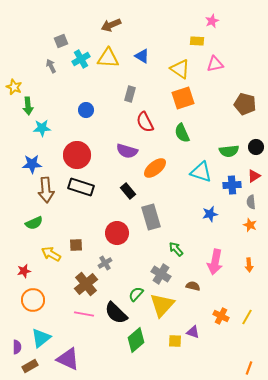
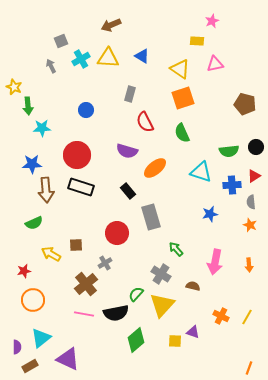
black semicircle at (116, 313): rotated 55 degrees counterclockwise
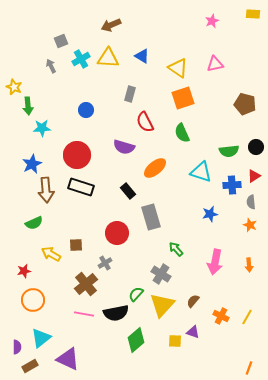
yellow rectangle at (197, 41): moved 56 px right, 27 px up
yellow triangle at (180, 69): moved 2 px left, 1 px up
purple semicircle at (127, 151): moved 3 px left, 4 px up
blue star at (32, 164): rotated 24 degrees counterclockwise
brown semicircle at (193, 286): moved 15 px down; rotated 64 degrees counterclockwise
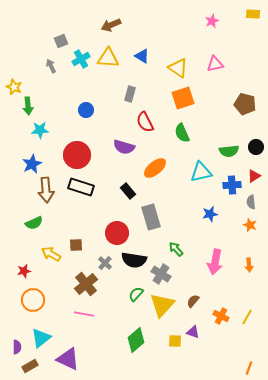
cyan star at (42, 128): moved 2 px left, 2 px down
cyan triangle at (201, 172): rotated 30 degrees counterclockwise
gray cross at (105, 263): rotated 16 degrees counterclockwise
black semicircle at (116, 313): moved 18 px right, 53 px up; rotated 20 degrees clockwise
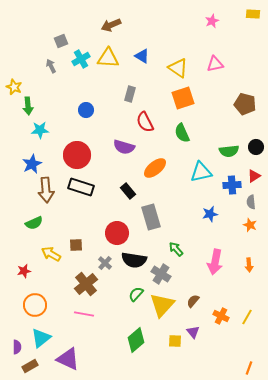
orange circle at (33, 300): moved 2 px right, 5 px down
purple triangle at (193, 332): rotated 32 degrees clockwise
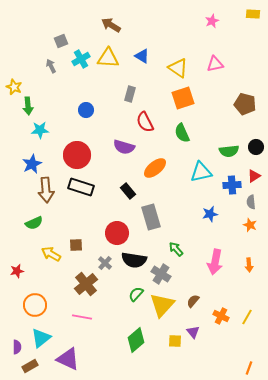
brown arrow at (111, 25): rotated 54 degrees clockwise
red star at (24, 271): moved 7 px left
pink line at (84, 314): moved 2 px left, 3 px down
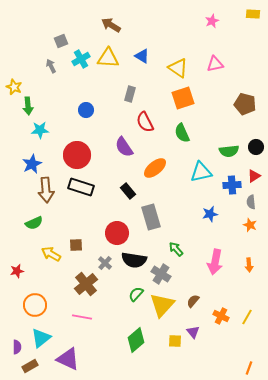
purple semicircle at (124, 147): rotated 40 degrees clockwise
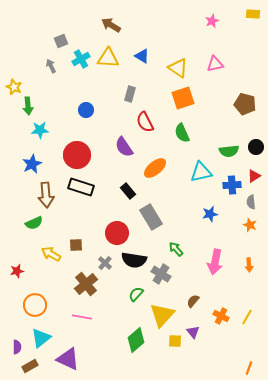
brown arrow at (46, 190): moved 5 px down
gray rectangle at (151, 217): rotated 15 degrees counterclockwise
yellow triangle at (162, 305): moved 10 px down
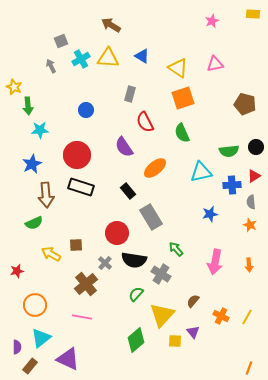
brown rectangle at (30, 366): rotated 21 degrees counterclockwise
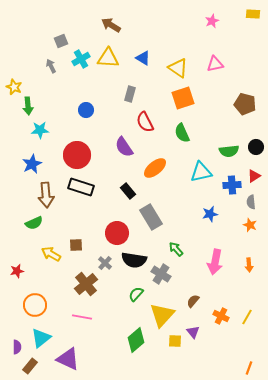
blue triangle at (142, 56): moved 1 px right, 2 px down
